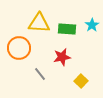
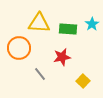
cyan star: moved 1 px up
green rectangle: moved 1 px right
yellow square: moved 2 px right
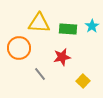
cyan star: moved 2 px down
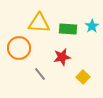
yellow square: moved 4 px up
